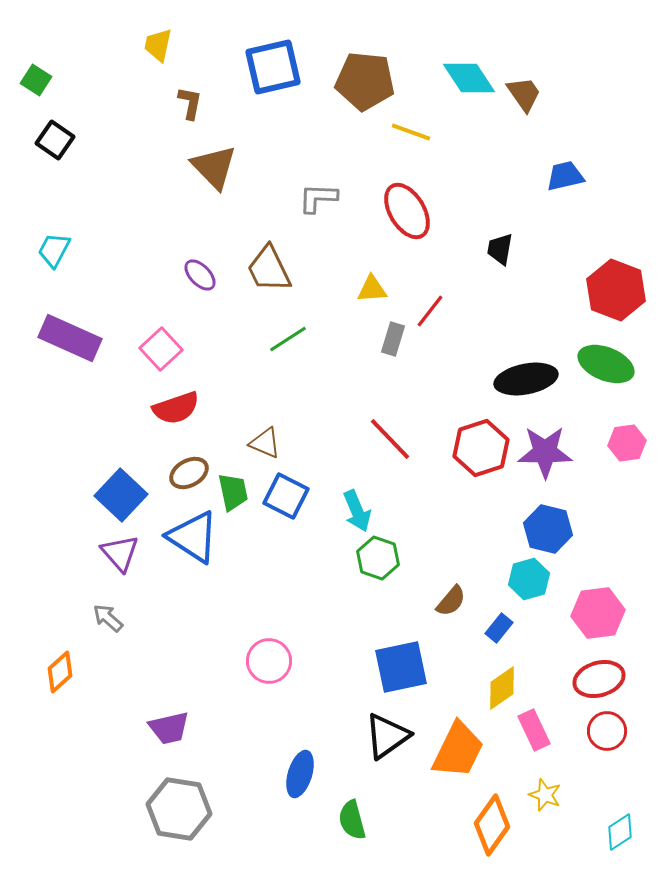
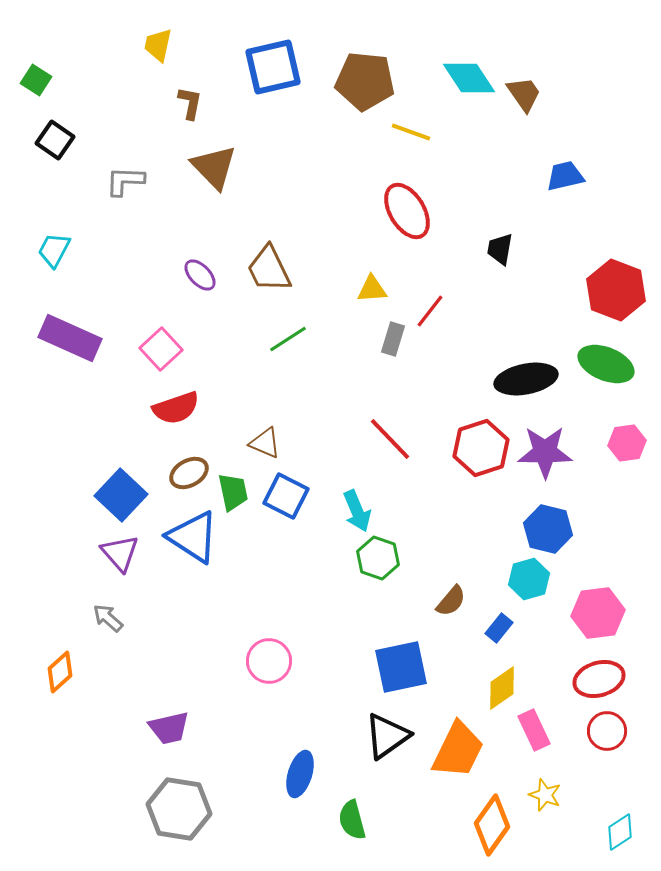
gray L-shape at (318, 198): moved 193 px left, 17 px up
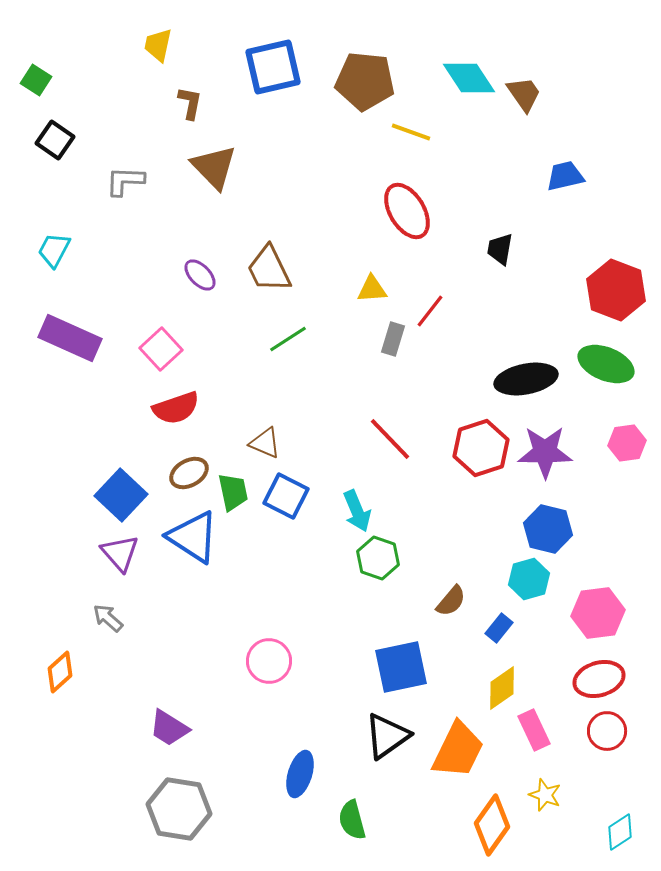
purple trapezoid at (169, 728): rotated 45 degrees clockwise
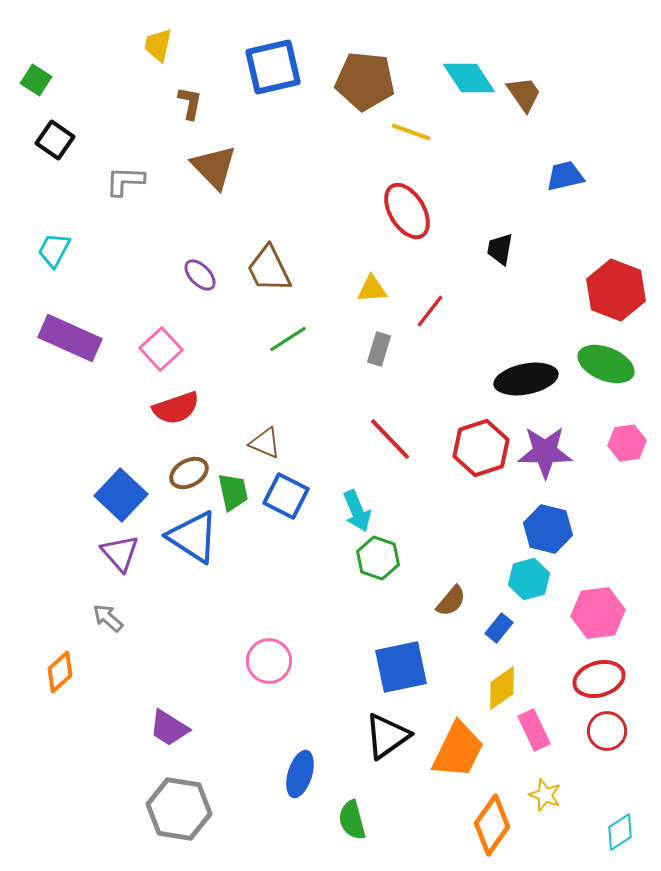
gray rectangle at (393, 339): moved 14 px left, 10 px down
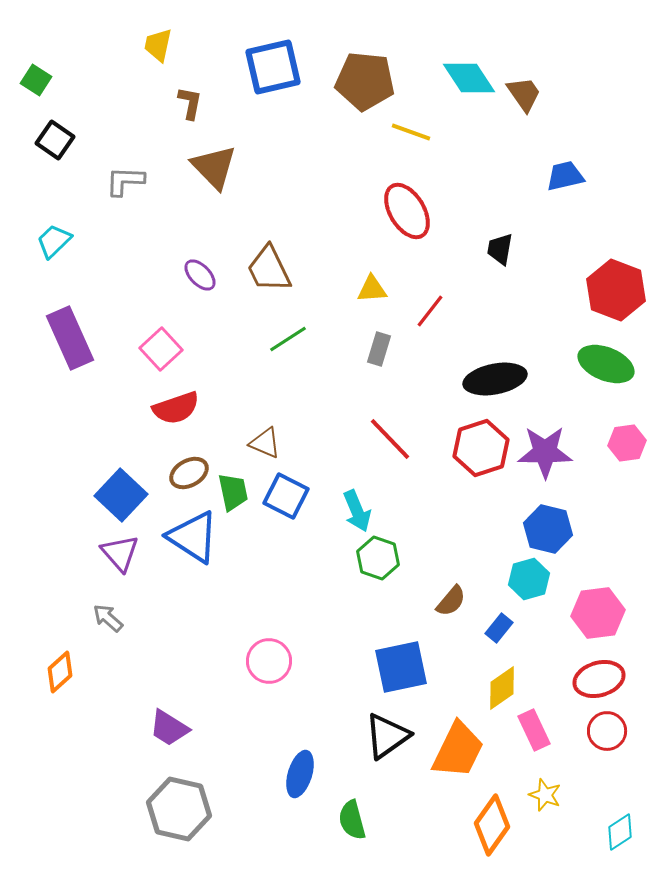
cyan trapezoid at (54, 250): moved 9 px up; rotated 18 degrees clockwise
purple rectangle at (70, 338): rotated 42 degrees clockwise
black ellipse at (526, 379): moved 31 px left
gray hexagon at (179, 809): rotated 4 degrees clockwise
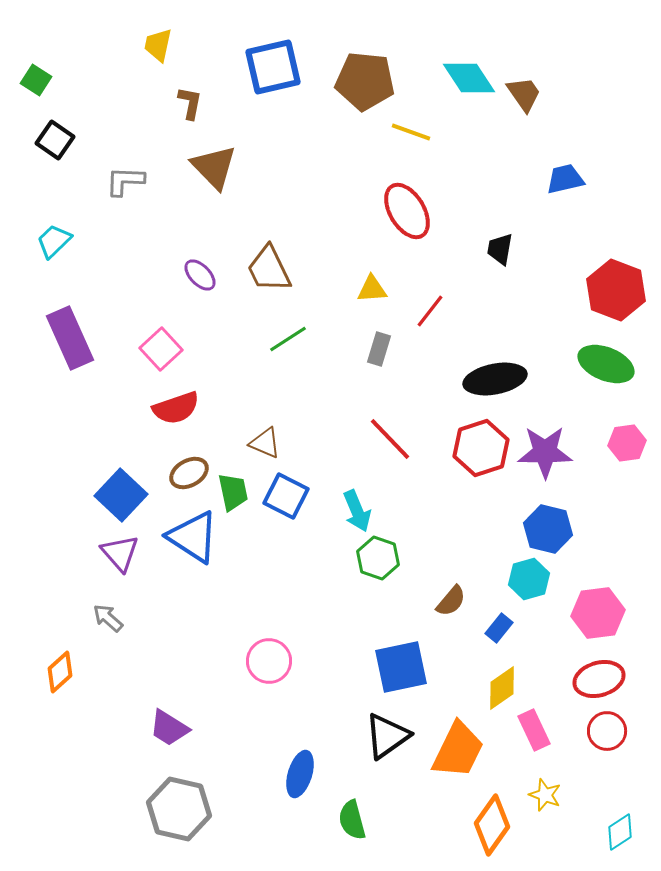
blue trapezoid at (565, 176): moved 3 px down
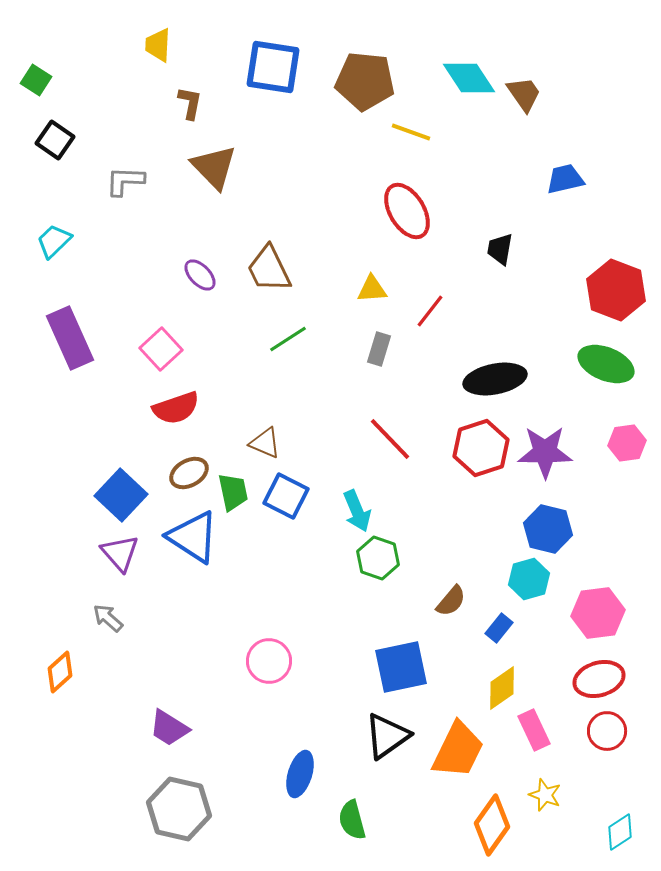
yellow trapezoid at (158, 45): rotated 9 degrees counterclockwise
blue square at (273, 67): rotated 22 degrees clockwise
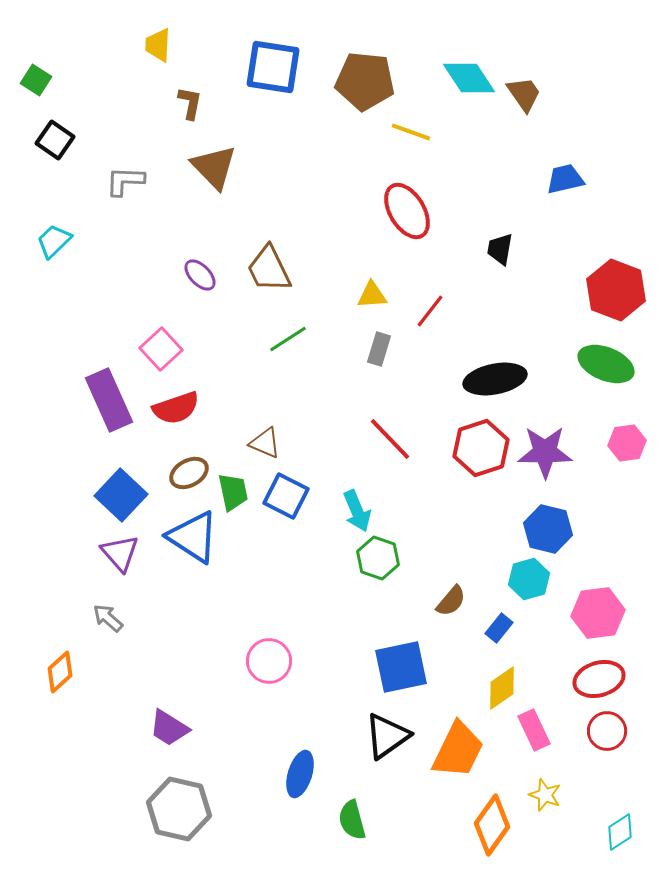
yellow triangle at (372, 289): moved 6 px down
purple rectangle at (70, 338): moved 39 px right, 62 px down
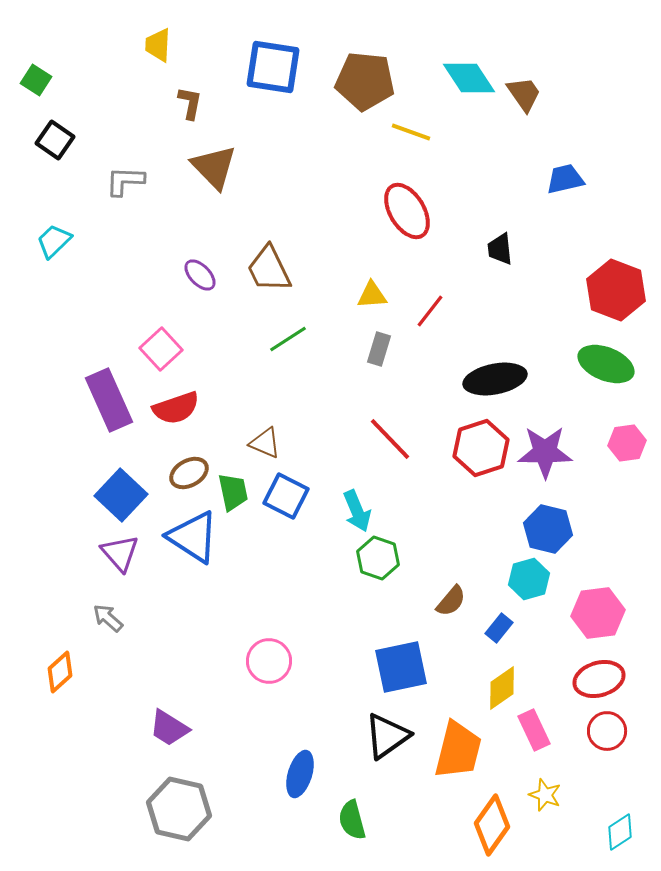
black trapezoid at (500, 249): rotated 16 degrees counterclockwise
orange trapezoid at (458, 750): rotated 12 degrees counterclockwise
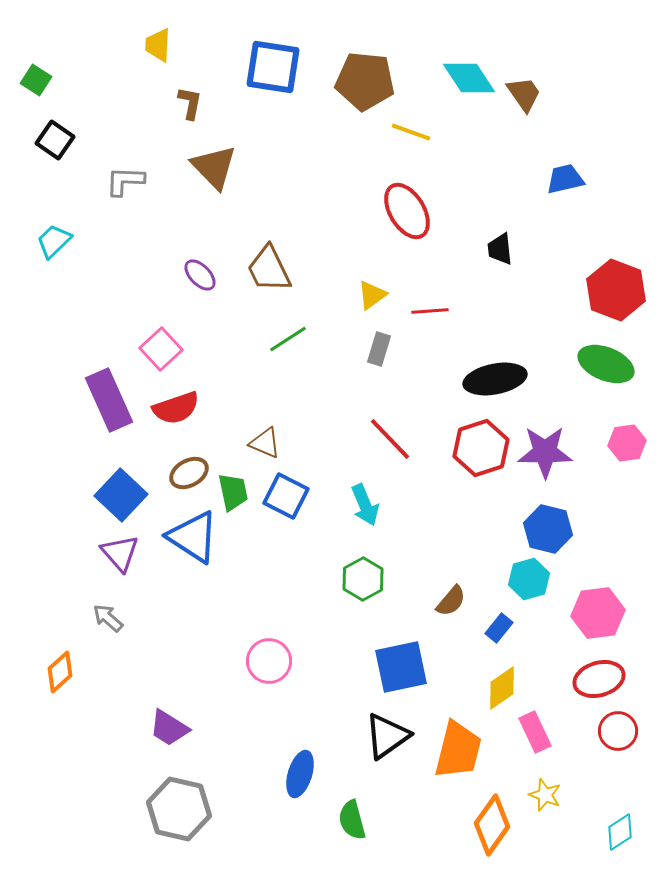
yellow triangle at (372, 295): rotated 32 degrees counterclockwise
red line at (430, 311): rotated 48 degrees clockwise
cyan arrow at (357, 511): moved 8 px right, 6 px up
green hexagon at (378, 558): moved 15 px left, 21 px down; rotated 12 degrees clockwise
pink rectangle at (534, 730): moved 1 px right, 2 px down
red circle at (607, 731): moved 11 px right
